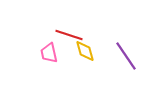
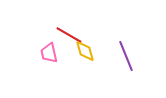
red line: rotated 12 degrees clockwise
purple line: rotated 12 degrees clockwise
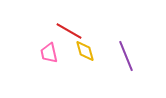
red line: moved 4 px up
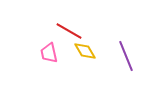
yellow diamond: rotated 15 degrees counterclockwise
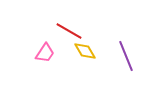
pink trapezoid: moved 4 px left; rotated 135 degrees counterclockwise
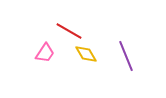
yellow diamond: moved 1 px right, 3 px down
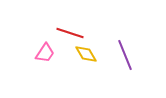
red line: moved 1 px right, 2 px down; rotated 12 degrees counterclockwise
purple line: moved 1 px left, 1 px up
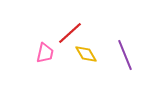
red line: rotated 60 degrees counterclockwise
pink trapezoid: rotated 20 degrees counterclockwise
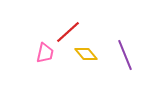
red line: moved 2 px left, 1 px up
yellow diamond: rotated 10 degrees counterclockwise
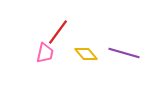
red line: moved 10 px left; rotated 12 degrees counterclockwise
purple line: moved 1 px left, 2 px up; rotated 52 degrees counterclockwise
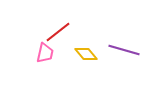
red line: rotated 16 degrees clockwise
purple line: moved 3 px up
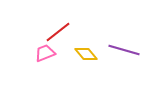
pink trapezoid: rotated 125 degrees counterclockwise
